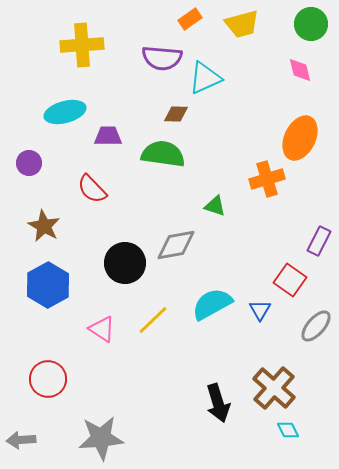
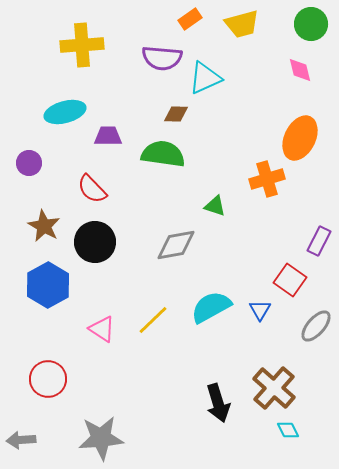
black circle: moved 30 px left, 21 px up
cyan semicircle: moved 1 px left, 3 px down
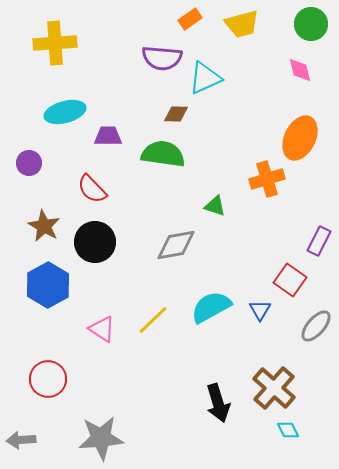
yellow cross: moved 27 px left, 2 px up
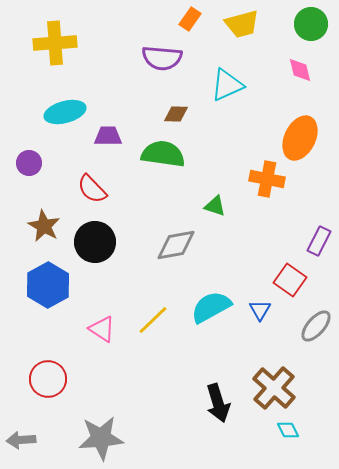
orange rectangle: rotated 20 degrees counterclockwise
cyan triangle: moved 22 px right, 7 px down
orange cross: rotated 28 degrees clockwise
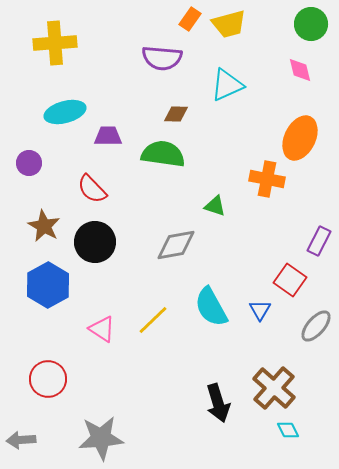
yellow trapezoid: moved 13 px left
cyan semicircle: rotated 90 degrees counterclockwise
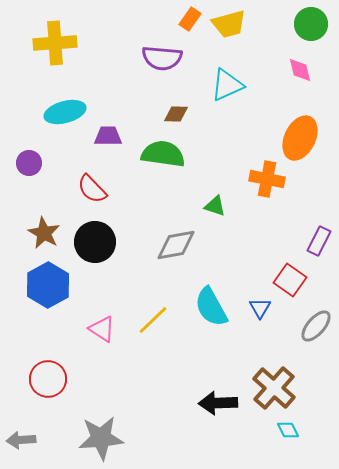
brown star: moved 7 px down
blue triangle: moved 2 px up
black arrow: rotated 105 degrees clockwise
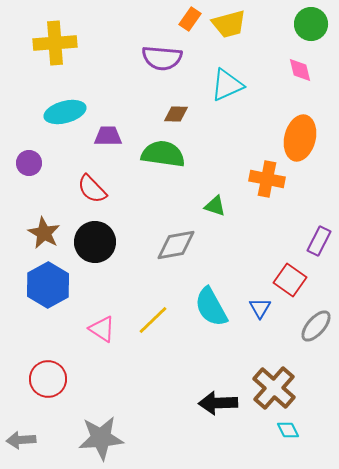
orange ellipse: rotated 12 degrees counterclockwise
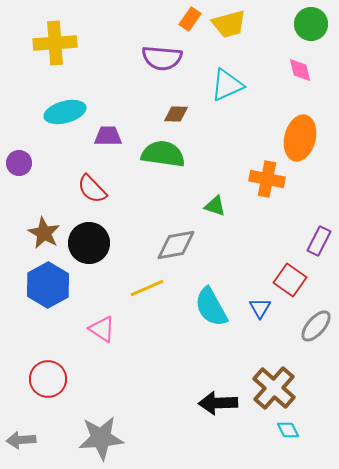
purple circle: moved 10 px left
black circle: moved 6 px left, 1 px down
yellow line: moved 6 px left, 32 px up; rotated 20 degrees clockwise
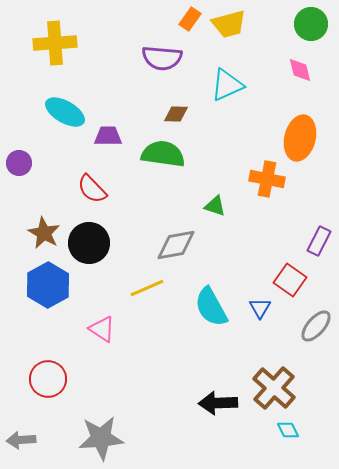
cyan ellipse: rotated 45 degrees clockwise
